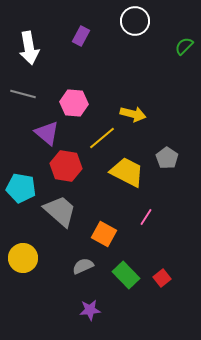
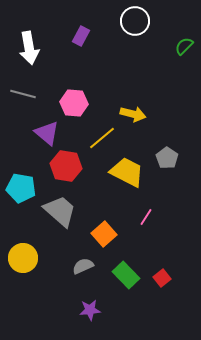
orange square: rotated 20 degrees clockwise
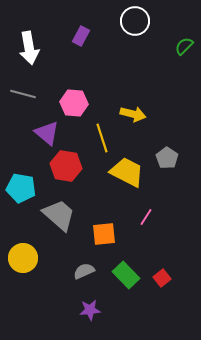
yellow line: rotated 68 degrees counterclockwise
gray trapezoid: moved 1 px left, 4 px down
orange square: rotated 35 degrees clockwise
gray semicircle: moved 1 px right, 5 px down
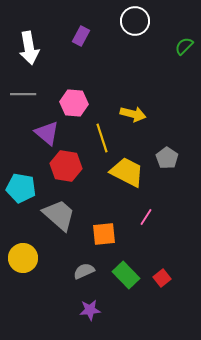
gray line: rotated 15 degrees counterclockwise
